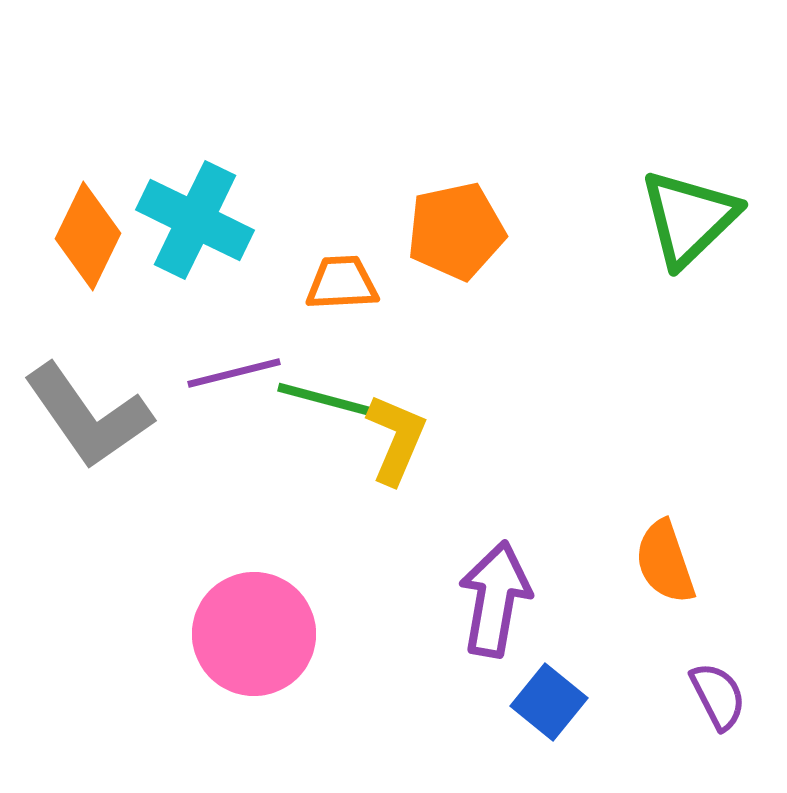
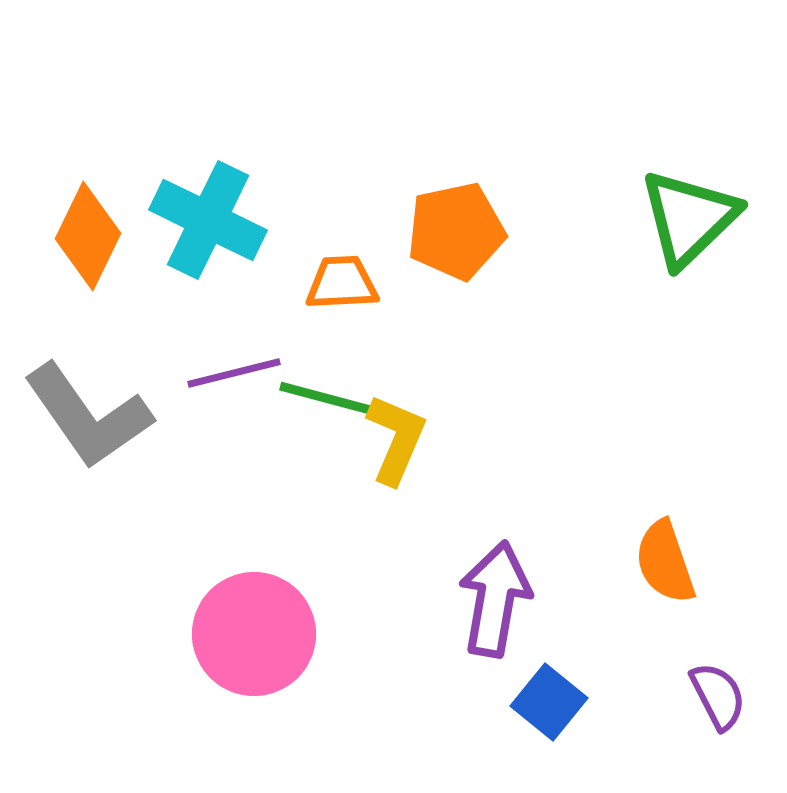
cyan cross: moved 13 px right
green line: moved 2 px right, 1 px up
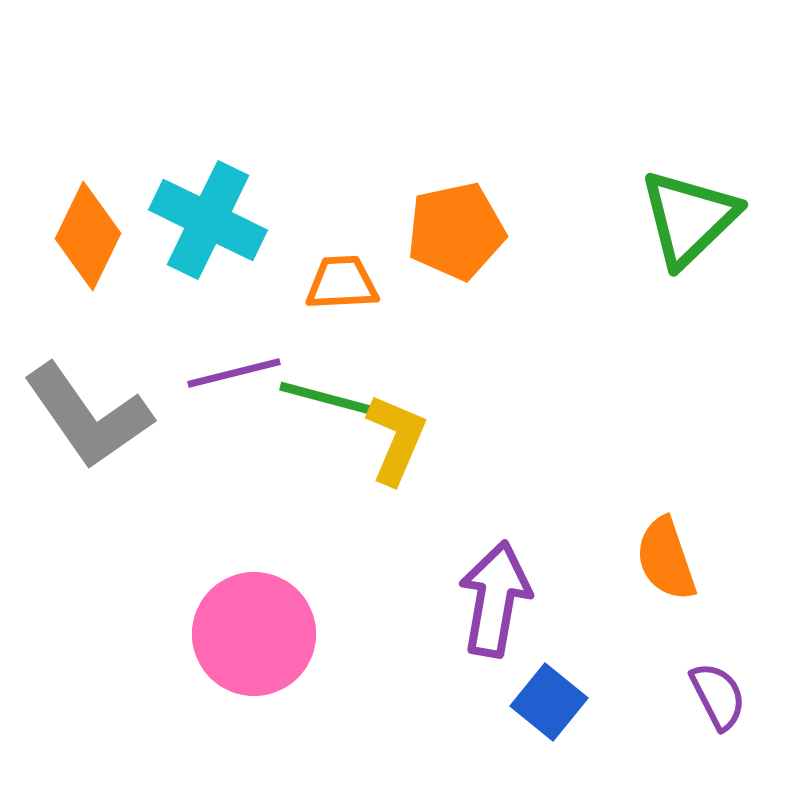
orange semicircle: moved 1 px right, 3 px up
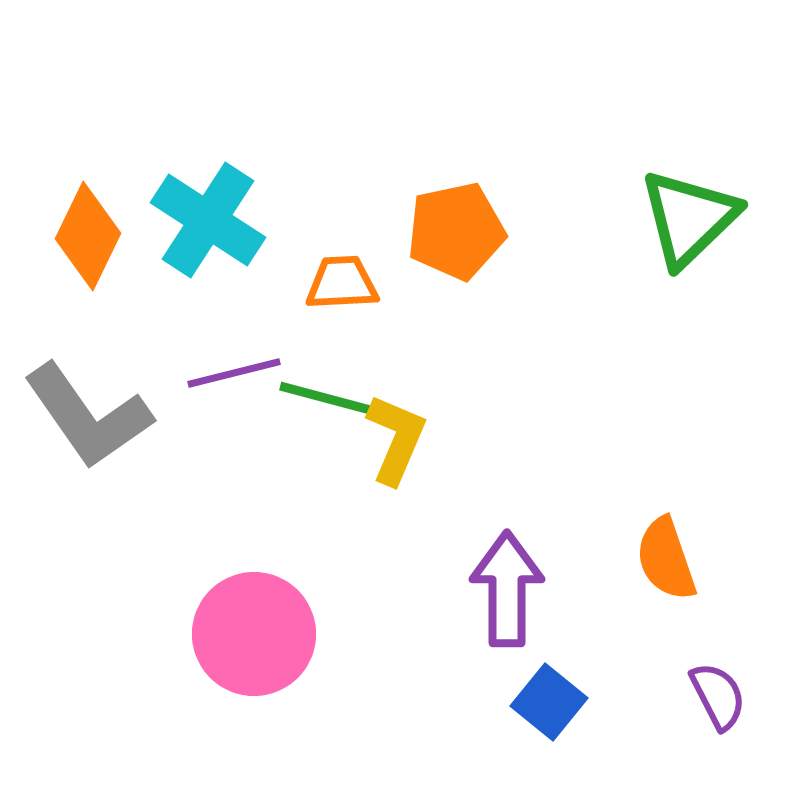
cyan cross: rotated 7 degrees clockwise
purple arrow: moved 12 px right, 10 px up; rotated 10 degrees counterclockwise
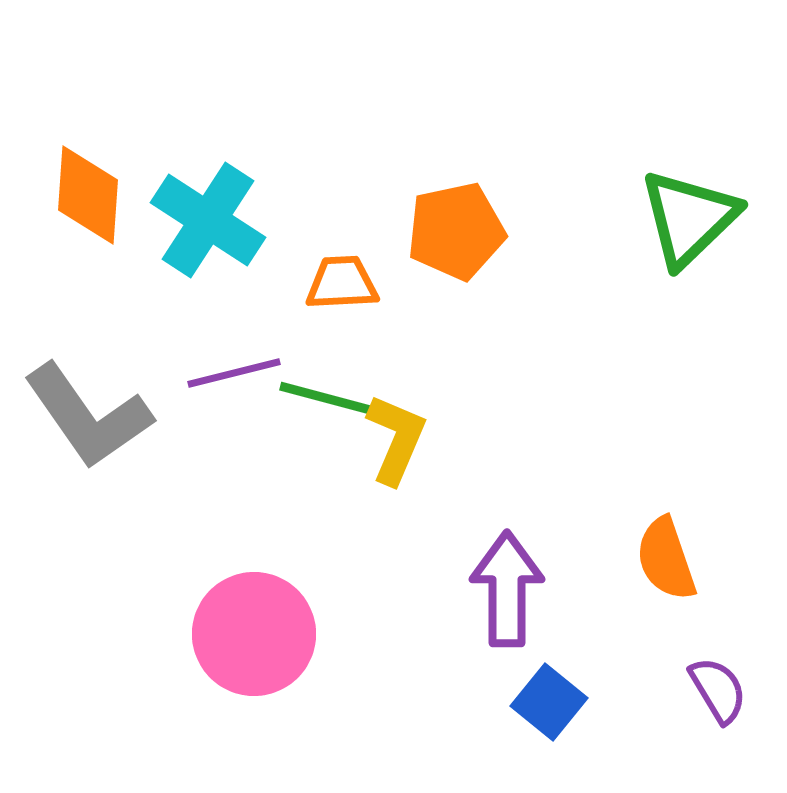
orange diamond: moved 41 px up; rotated 22 degrees counterclockwise
purple semicircle: moved 6 px up; rotated 4 degrees counterclockwise
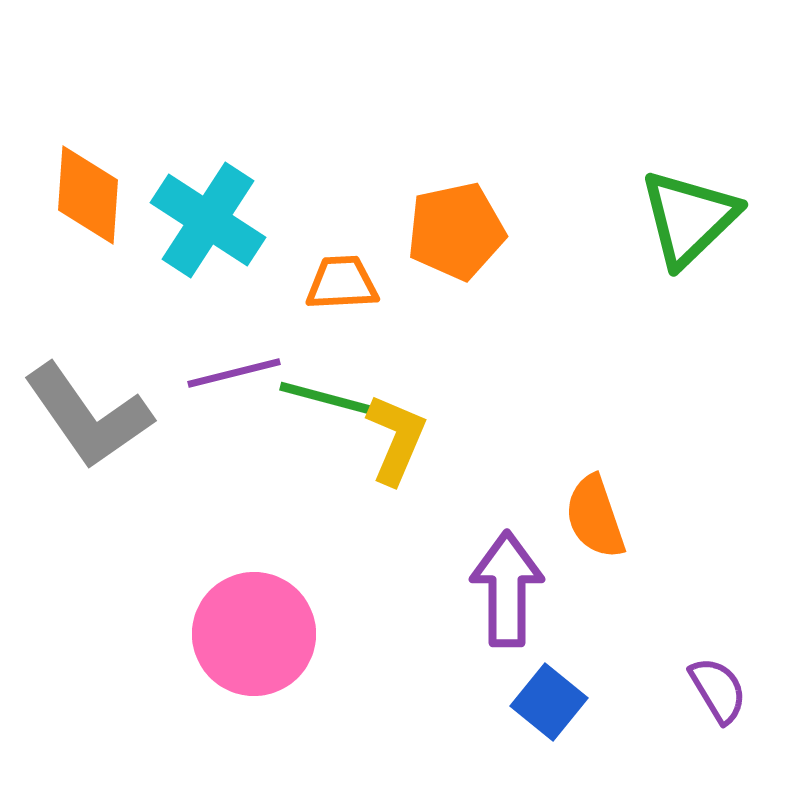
orange semicircle: moved 71 px left, 42 px up
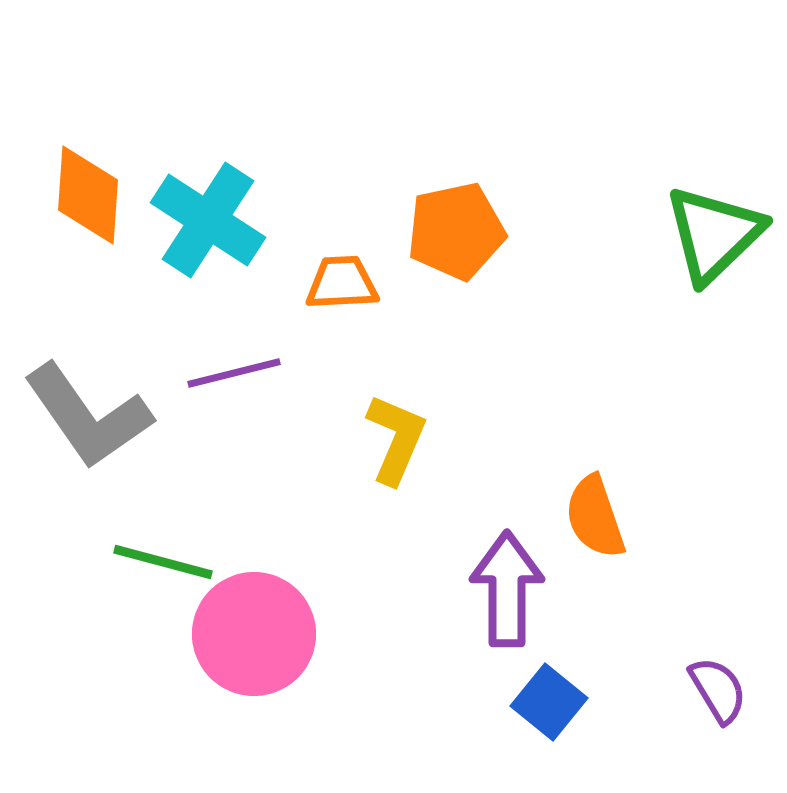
green triangle: moved 25 px right, 16 px down
green line: moved 166 px left, 163 px down
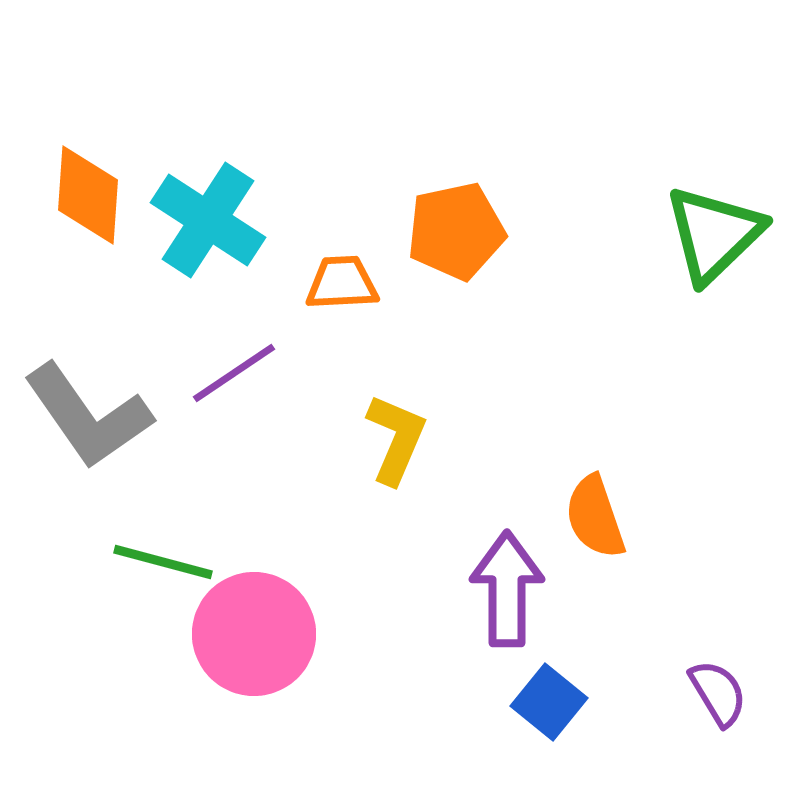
purple line: rotated 20 degrees counterclockwise
purple semicircle: moved 3 px down
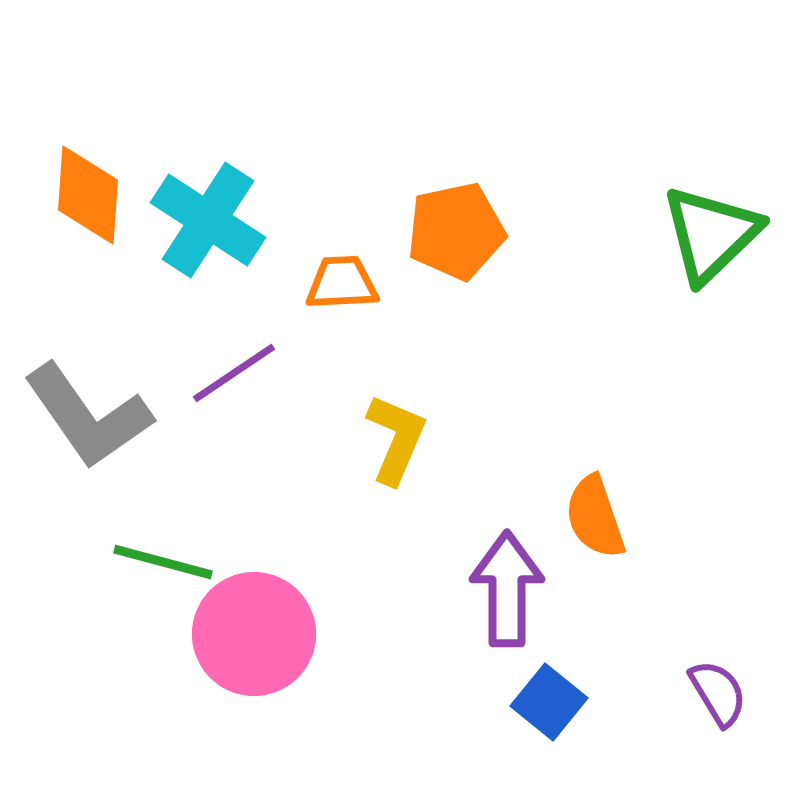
green triangle: moved 3 px left
